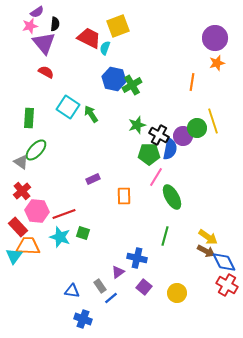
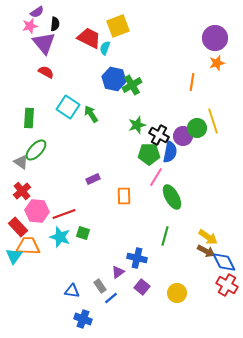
blue semicircle at (170, 149): moved 3 px down
purple square at (144, 287): moved 2 px left
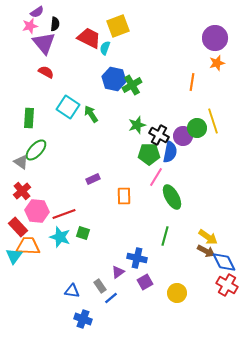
purple square at (142, 287): moved 3 px right, 5 px up; rotated 21 degrees clockwise
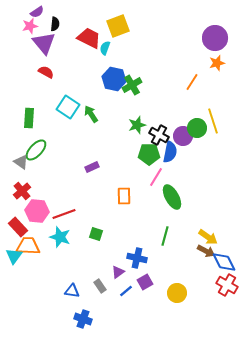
orange line at (192, 82): rotated 24 degrees clockwise
purple rectangle at (93, 179): moved 1 px left, 12 px up
green square at (83, 233): moved 13 px right, 1 px down
blue line at (111, 298): moved 15 px right, 7 px up
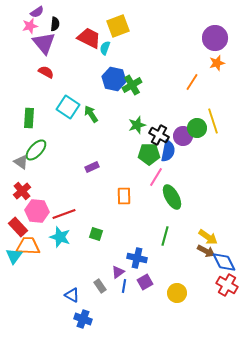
blue semicircle at (170, 152): moved 2 px left, 1 px up
blue triangle at (72, 291): moved 4 px down; rotated 21 degrees clockwise
blue line at (126, 291): moved 2 px left, 5 px up; rotated 40 degrees counterclockwise
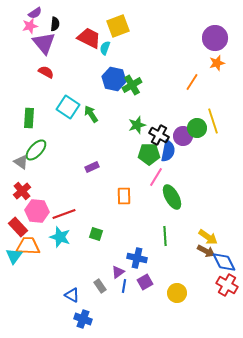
purple semicircle at (37, 12): moved 2 px left, 1 px down
green line at (165, 236): rotated 18 degrees counterclockwise
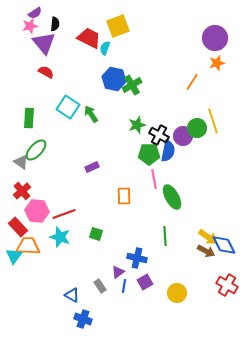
pink line at (156, 177): moved 2 px left, 2 px down; rotated 42 degrees counterclockwise
blue diamond at (224, 262): moved 17 px up
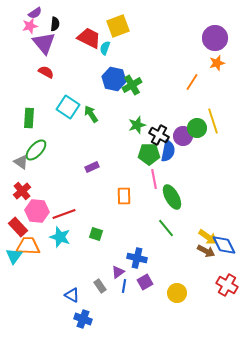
green line at (165, 236): moved 1 px right, 8 px up; rotated 36 degrees counterclockwise
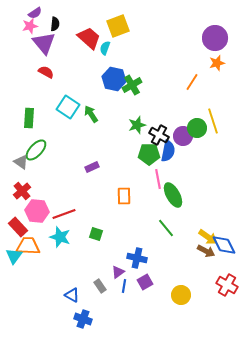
red trapezoid at (89, 38): rotated 15 degrees clockwise
pink line at (154, 179): moved 4 px right
green ellipse at (172, 197): moved 1 px right, 2 px up
yellow circle at (177, 293): moved 4 px right, 2 px down
